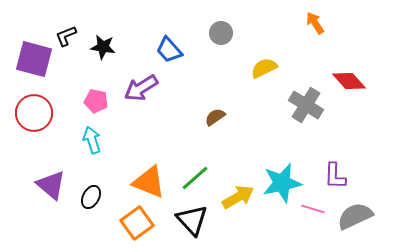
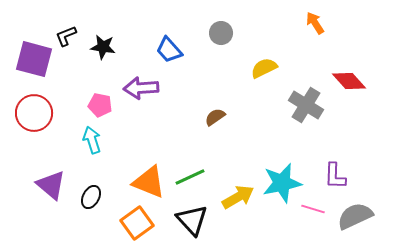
purple arrow: rotated 28 degrees clockwise
pink pentagon: moved 4 px right, 4 px down
green line: moved 5 px left, 1 px up; rotated 16 degrees clockwise
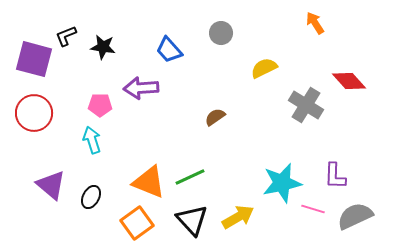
pink pentagon: rotated 10 degrees counterclockwise
yellow arrow: moved 20 px down
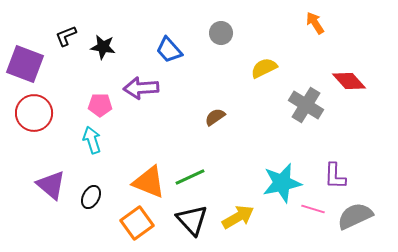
purple square: moved 9 px left, 5 px down; rotated 6 degrees clockwise
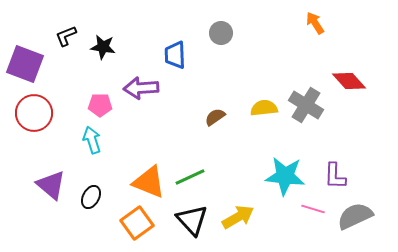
blue trapezoid: moved 6 px right, 5 px down; rotated 40 degrees clockwise
yellow semicircle: moved 40 px down; rotated 20 degrees clockwise
cyan star: moved 3 px right, 7 px up; rotated 18 degrees clockwise
